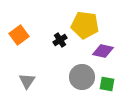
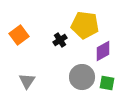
purple diamond: rotated 40 degrees counterclockwise
green square: moved 1 px up
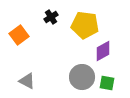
black cross: moved 9 px left, 23 px up
gray triangle: rotated 36 degrees counterclockwise
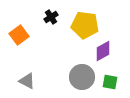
green square: moved 3 px right, 1 px up
